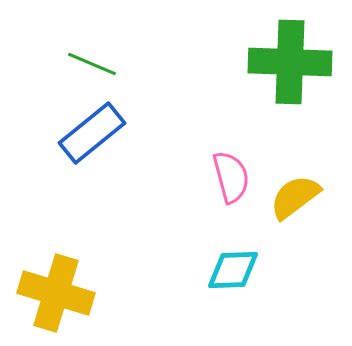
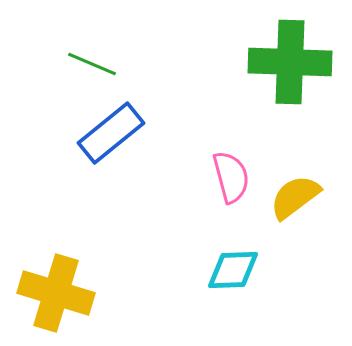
blue rectangle: moved 19 px right
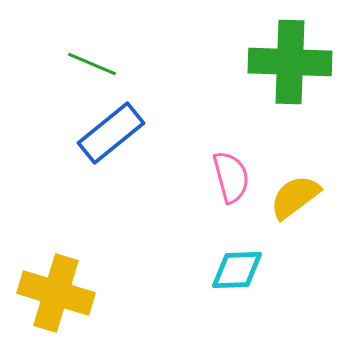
cyan diamond: moved 4 px right
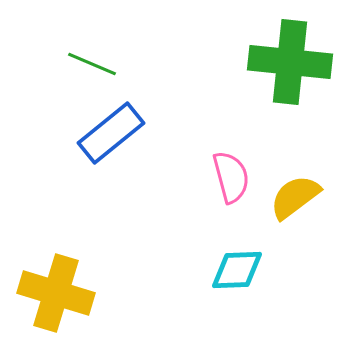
green cross: rotated 4 degrees clockwise
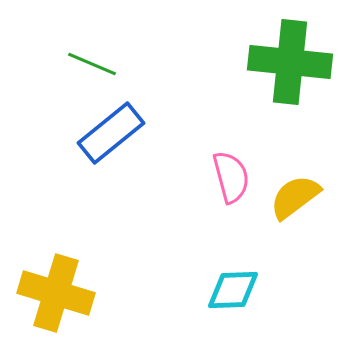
cyan diamond: moved 4 px left, 20 px down
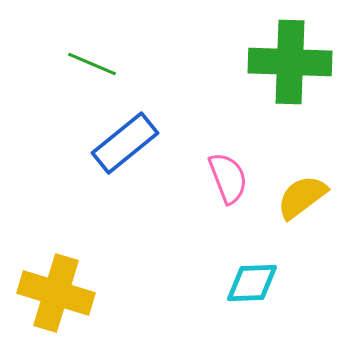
green cross: rotated 4 degrees counterclockwise
blue rectangle: moved 14 px right, 10 px down
pink semicircle: moved 3 px left, 1 px down; rotated 6 degrees counterclockwise
yellow semicircle: moved 7 px right
cyan diamond: moved 19 px right, 7 px up
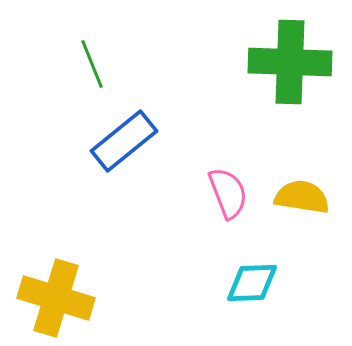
green line: rotated 45 degrees clockwise
blue rectangle: moved 1 px left, 2 px up
pink semicircle: moved 15 px down
yellow semicircle: rotated 46 degrees clockwise
yellow cross: moved 5 px down
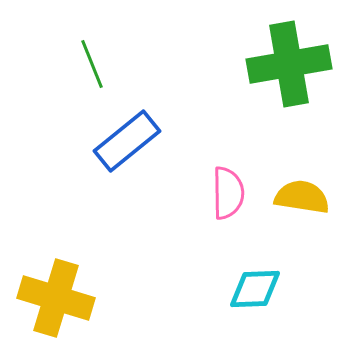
green cross: moved 1 px left, 2 px down; rotated 12 degrees counterclockwise
blue rectangle: moved 3 px right
pink semicircle: rotated 20 degrees clockwise
cyan diamond: moved 3 px right, 6 px down
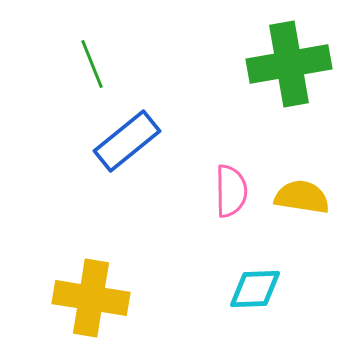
pink semicircle: moved 3 px right, 2 px up
yellow cross: moved 35 px right; rotated 8 degrees counterclockwise
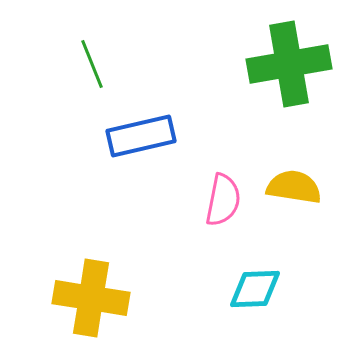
blue rectangle: moved 14 px right, 5 px up; rotated 26 degrees clockwise
pink semicircle: moved 8 px left, 9 px down; rotated 12 degrees clockwise
yellow semicircle: moved 8 px left, 10 px up
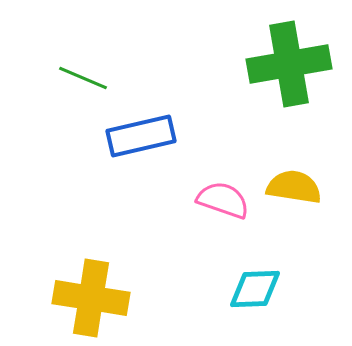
green line: moved 9 px left, 14 px down; rotated 45 degrees counterclockwise
pink semicircle: rotated 82 degrees counterclockwise
